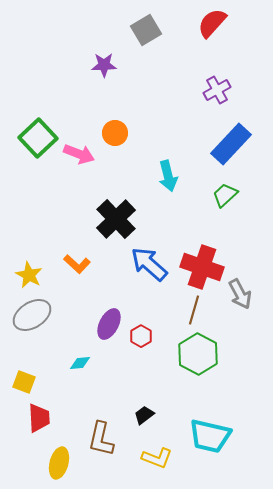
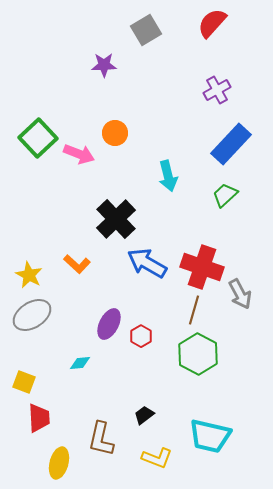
blue arrow: moved 2 px left, 1 px up; rotated 12 degrees counterclockwise
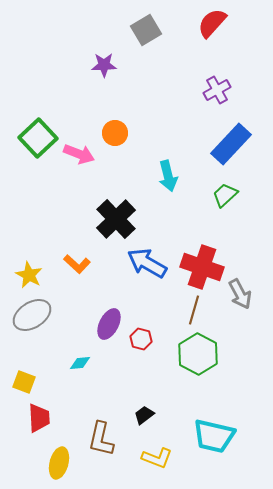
red hexagon: moved 3 px down; rotated 15 degrees counterclockwise
cyan trapezoid: moved 4 px right
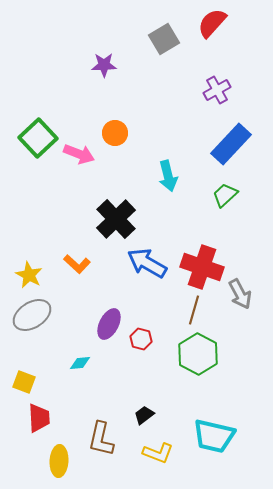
gray square: moved 18 px right, 9 px down
yellow L-shape: moved 1 px right, 5 px up
yellow ellipse: moved 2 px up; rotated 12 degrees counterclockwise
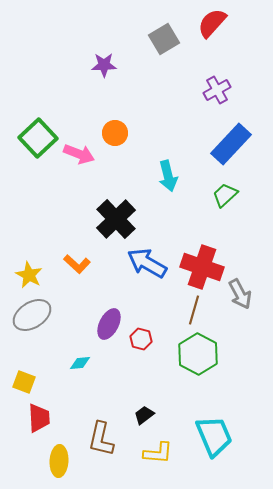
cyan trapezoid: rotated 126 degrees counterclockwise
yellow L-shape: rotated 16 degrees counterclockwise
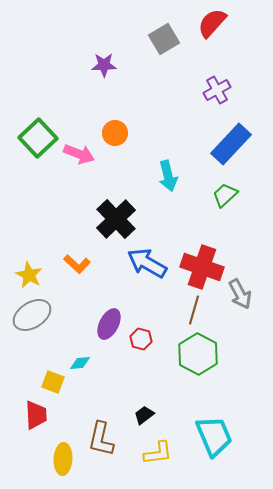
yellow square: moved 29 px right
red trapezoid: moved 3 px left, 3 px up
yellow L-shape: rotated 12 degrees counterclockwise
yellow ellipse: moved 4 px right, 2 px up
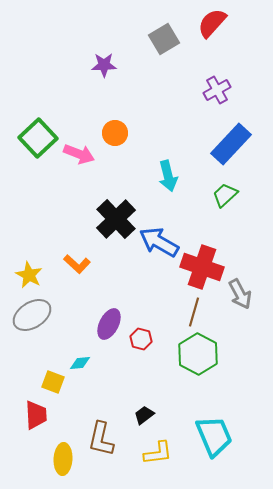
blue arrow: moved 12 px right, 21 px up
brown line: moved 2 px down
